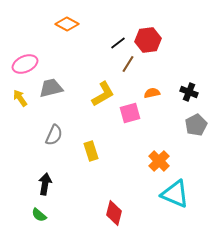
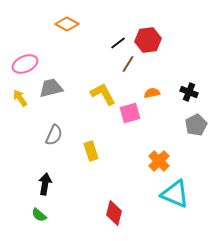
yellow L-shape: rotated 88 degrees counterclockwise
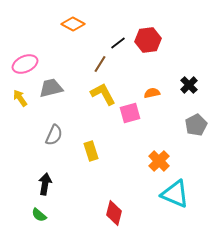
orange diamond: moved 6 px right
brown line: moved 28 px left
black cross: moved 7 px up; rotated 24 degrees clockwise
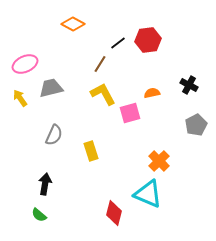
black cross: rotated 18 degrees counterclockwise
cyan triangle: moved 27 px left
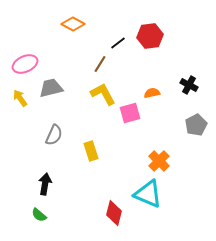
red hexagon: moved 2 px right, 4 px up
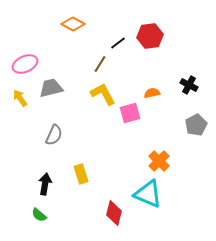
yellow rectangle: moved 10 px left, 23 px down
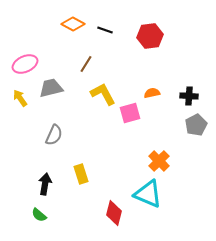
black line: moved 13 px left, 13 px up; rotated 56 degrees clockwise
brown line: moved 14 px left
black cross: moved 11 px down; rotated 24 degrees counterclockwise
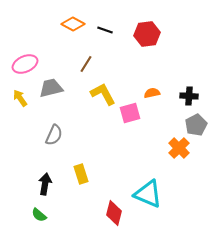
red hexagon: moved 3 px left, 2 px up
orange cross: moved 20 px right, 13 px up
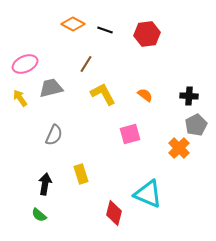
orange semicircle: moved 7 px left, 2 px down; rotated 49 degrees clockwise
pink square: moved 21 px down
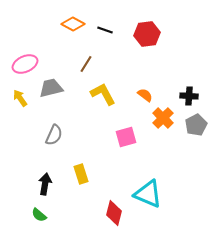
pink square: moved 4 px left, 3 px down
orange cross: moved 16 px left, 30 px up
